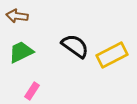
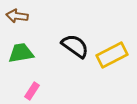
green trapezoid: moved 1 px down; rotated 16 degrees clockwise
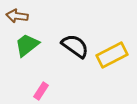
green trapezoid: moved 6 px right, 8 px up; rotated 28 degrees counterclockwise
pink rectangle: moved 9 px right
